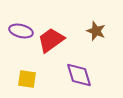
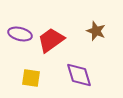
purple ellipse: moved 1 px left, 3 px down
yellow square: moved 4 px right, 1 px up
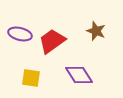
red trapezoid: moved 1 px right, 1 px down
purple diamond: rotated 16 degrees counterclockwise
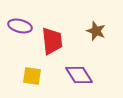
purple ellipse: moved 8 px up
red trapezoid: rotated 120 degrees clockwise
yellow square: moved 1 px right, 2 px up
